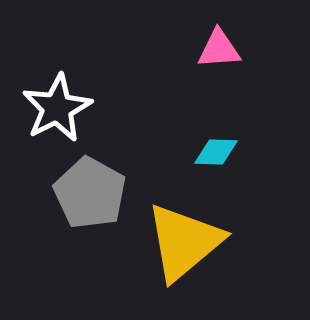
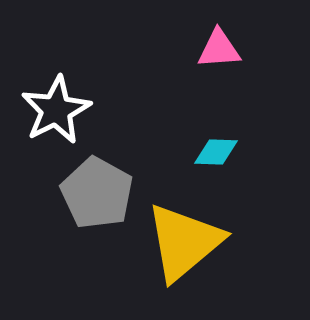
white star: moved 1 px left, 2 px down
gray pentagon: moved 7 px right
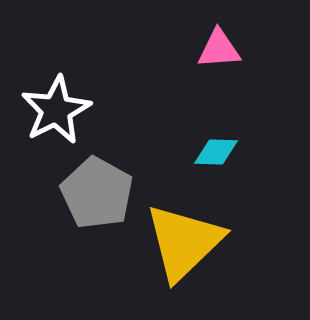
yellow triangle: rotated 4 degrees counterclockwise
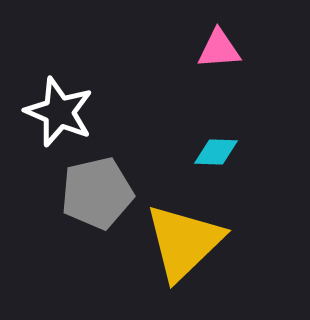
white star: moved 3 px right, 2 px down; rotated 22 degrees counterclockwise
gray pentagon: rotated 30 degrees clockwise
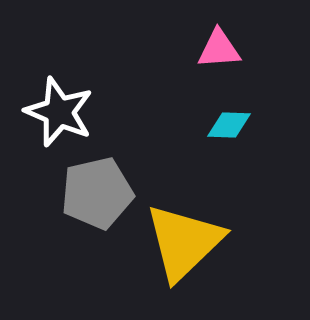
cyan diamond: moved 13 px right, 27 px up
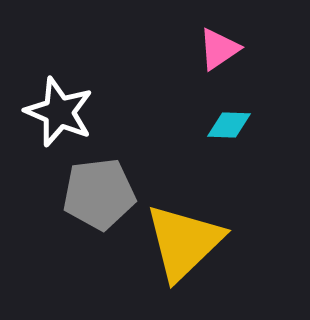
pink triangle: rotated 30 degrees counterclockwise
gray pentagon: moved 2 px right, 1 px down; rotated 6 degrees clockwise
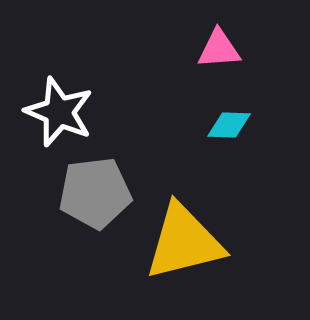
pink triangle: rotated 30 degrees clockwise
gray pentagon: moved 4 px left, 1 px up
yellow triangle: rotated 30 degrees clockwise
